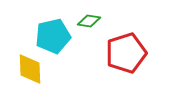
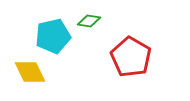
red pentagon: moved 5 px right, 4 px down; rotated 24 degrees counterclockwise
yellow diamond: moved 3 px down; rotated 24 degrees counterclockwise
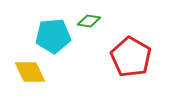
cyan pentagon: rotated 8 degrees clockwise
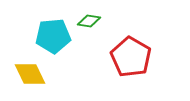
yellow diamond: moved 2 px down
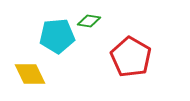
cyan pentagon: moved 4 px right
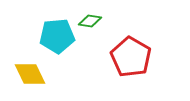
green diamond: moved 1 px right
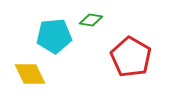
green diamond: moved 1 px right, 1 px up
cyan pentagon: moved 3 px left
